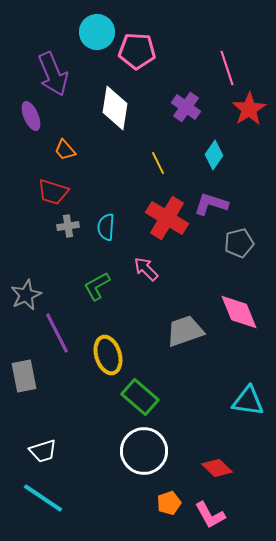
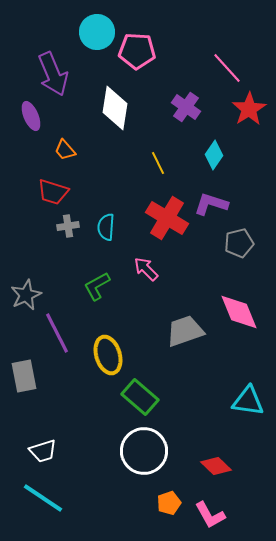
pink line: rotated 24 degrees counterclockwise
red diamond: moved 1 px left, 2 px up
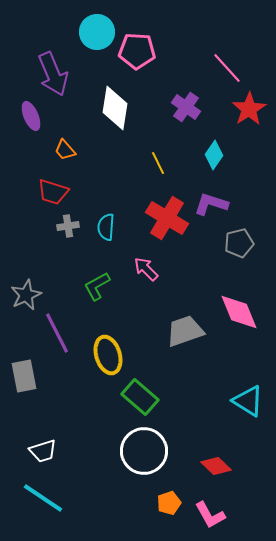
cyan triangle: rotated 24 degrees clockwise
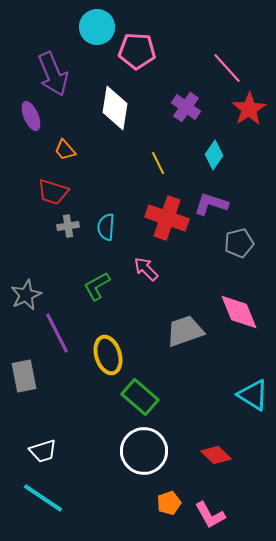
cyan circle: moved 5 px up
red cross: rotated 12 degrees counterclockwise
cyan triangle: moved 5 px right, 6 px up
red diamond: moved 11 px up
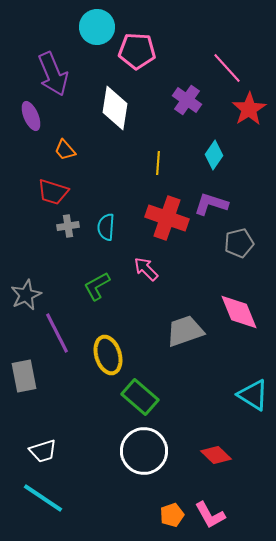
purple cross: moved 1 px right, 7 px up
yellow line: rotated 30 degrees clockwise
orange pentagon: moved 3 px right, 12 px down
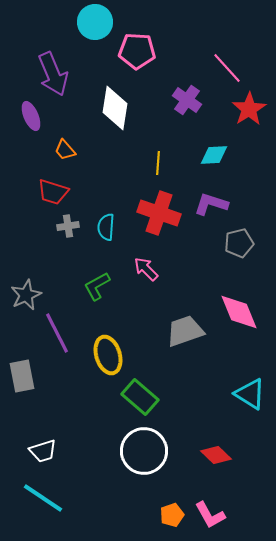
cyan circle: moved 2 px left, 5 px up
cyan diamond: rotated 52 degrees clockwise
red cross: moved 8 px left, 5 px up
gray rectangle: moved 2 px left
cyan triangle: moved 3 px left, 1 px up
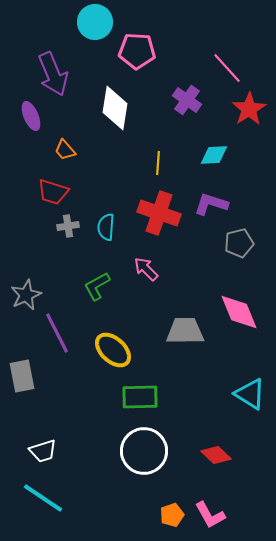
gray trapezoid: rotated 18 degrees clockwise
yellow ellipse: moved 5 px right, 5 px up; rotated 30 degrees counterclockwise
green rectangle: rotated 42 degrees counterclockwise
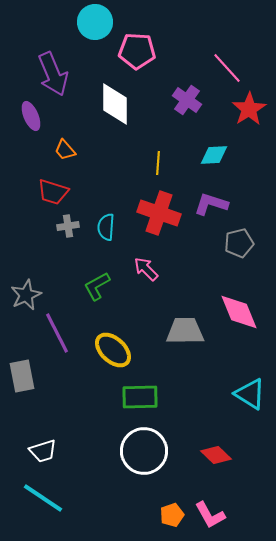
white diamond: moved 4 px up; rotated 9 degrees counterclockwise
